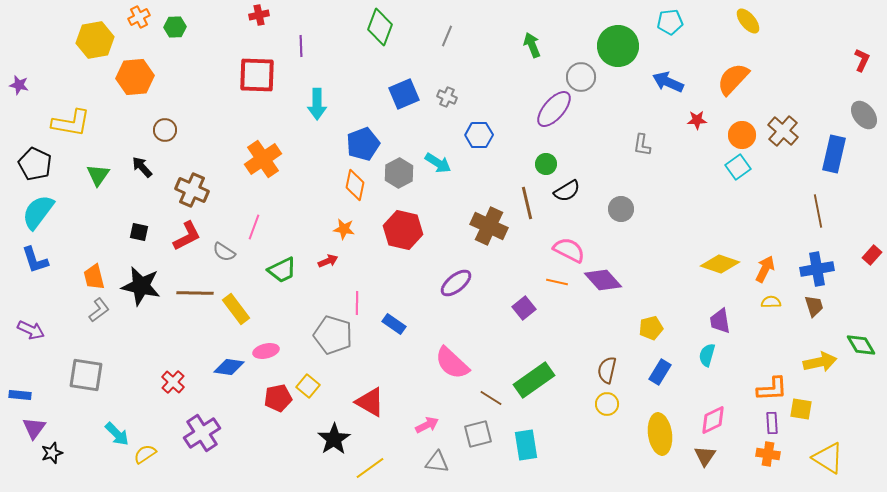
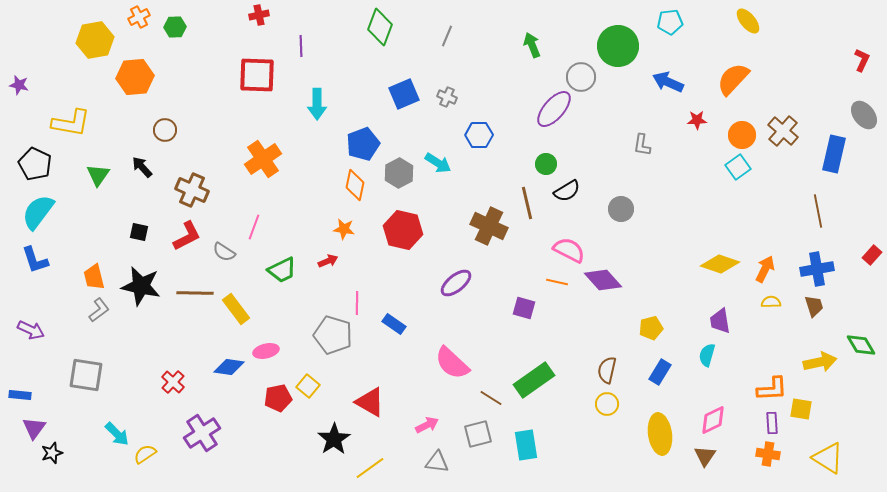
purple square at (524, 308): rotated 35 degrees counterclockwise
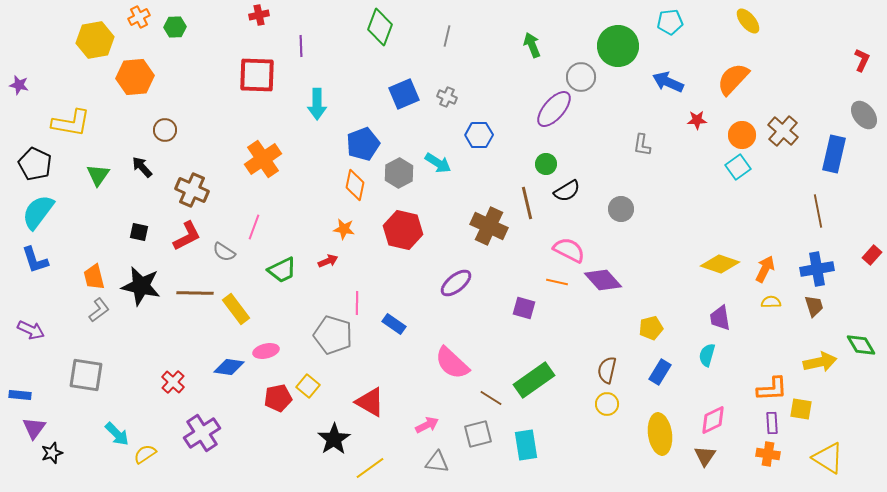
gray line at (447, 36): rotated 10 degrees counterclockwise
purple trapezoid at (720, 321): moved 3 px up
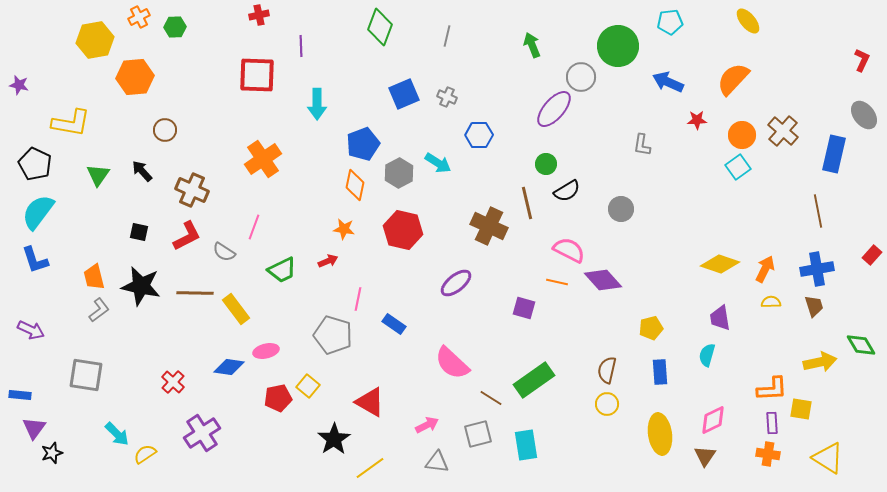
black arrow at (142, 167): moved 4 px down
pink line at (357, 303): moved 1 px right, 4 px up; rotated 10 degrees clockwise
blue rectangle at (660, 372): rotated 35 degrees counterclockwise
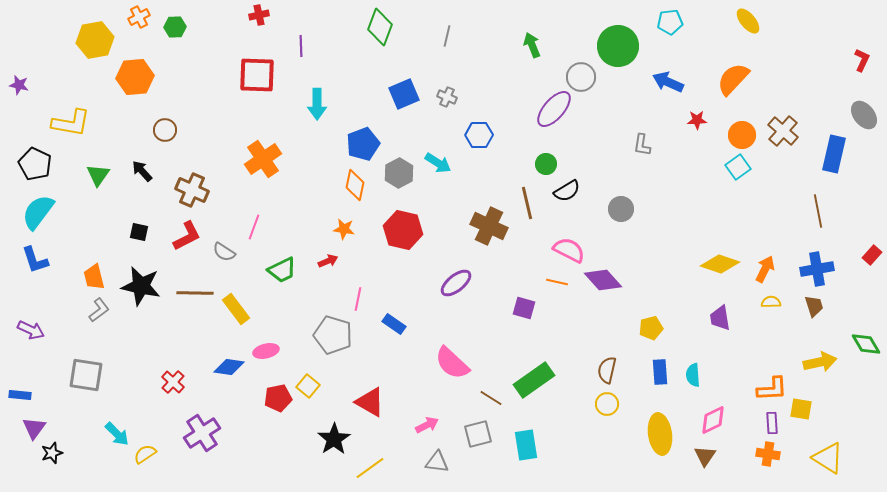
green diamond at (861, 345): moved 5 px right, 1 px up
cyan semicircle at (707, 355): moved 14 px left, 20 px down; rotated 20 degrees counterclockwise
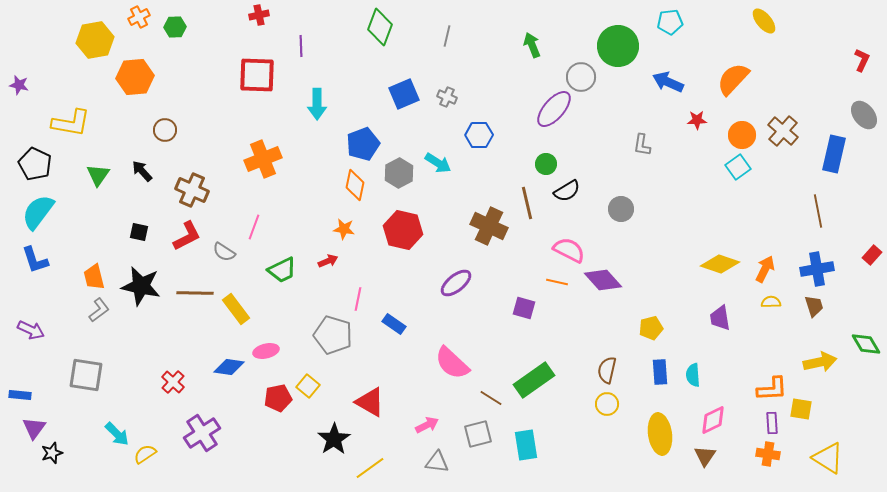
yellow ellipse at (748, 21): moved 16 px right
orange cross at (263, 159): rotated 12 degrees clockwise
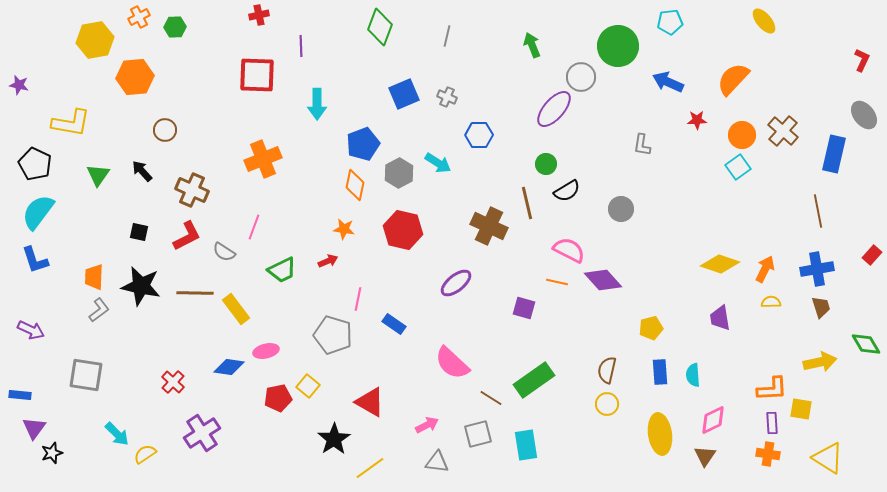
orange trapezoid at (94, 277): rotated 16 degrees clockwise
brown trapezoid at (814, 306): moved 7 px right, 1 px down
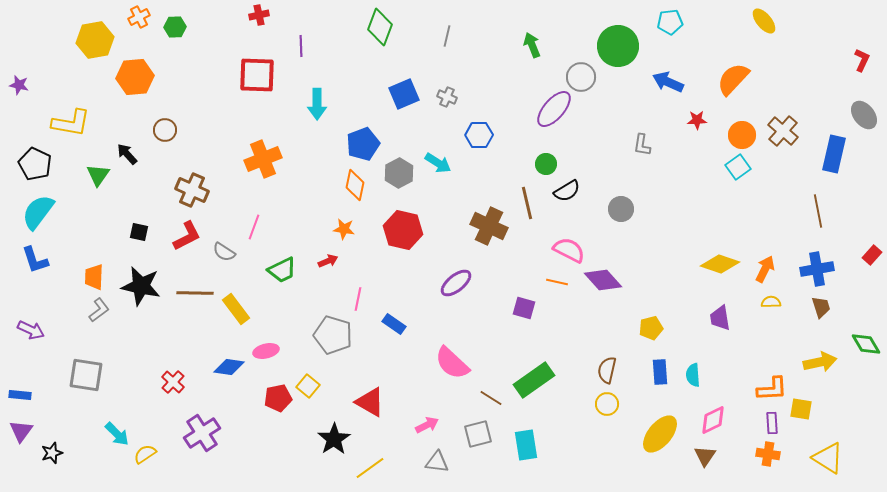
black arrow at (142, 171): moved 15 px left, 17 px up
purple triangle at (34, 428): moved 13 px left, 3 px down
yellow ellipse at (660, 434): rotated 48 degrees clockwise
